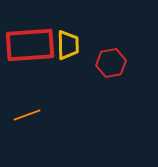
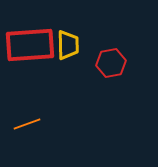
orange line: moved 9 px down
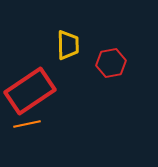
red rectangle: moved 46 px down; rotated 30 degrees counterclockwise
orange line: rotated 8 degrees clockwise
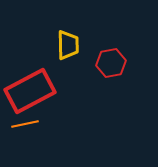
red rectangle: rotated 6 degrees clockwise
orange line: moved 2 px left
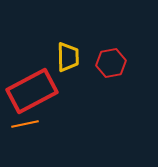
yellow trapezoid: moved 12 px down
red rectangle: moved 2 px right
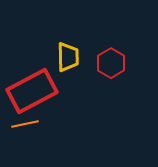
red hexagon: rotated 20 degrees counterclockwise
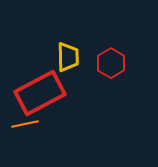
red rectangle: moved 8 px right, 2 px down
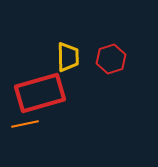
red hexagon: moved 4 px up; rotated 12 degrees clockwise
red rectangle: rotated 12 degrees clockwise
